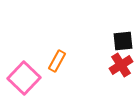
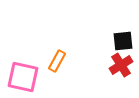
pink square: moved 1 px left, 1 px up; rotated 32 degrees counterclockwise
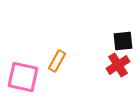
red cross: moved 3 px left
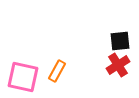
black square: moved 3 px left
orange rectangle: moved 10 px down
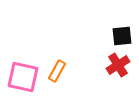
black square: moved 2 px right, 5 px up
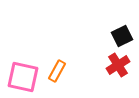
black square: rotated 20 degrees counterclockwise
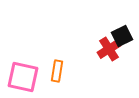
red cross: moved 9 px left, 16 px up
orange rectangle: rotated 20 degrees counterclockwise
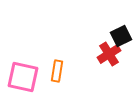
black square: moved 1 px left
red cross: moved 5 px down
